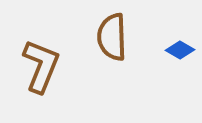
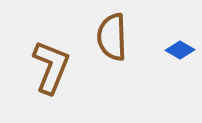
brown L-shape: moved 10 px right, 1 px down
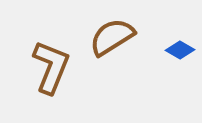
brown semicircle: rotated 60 degrees clockwise
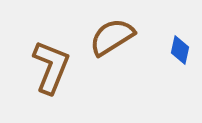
blue diamond: rotated 72 degrees clockwise
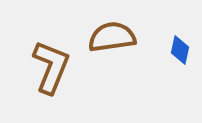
brown semicircle: rotated 24 degrees clockwise
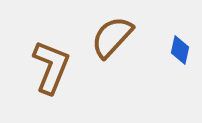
brown semicircle: rotated 39 degrees counterclockwise
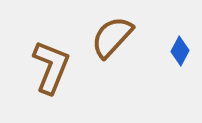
blue diamond: moved 1 px down; rotated 16 degrees clockwise
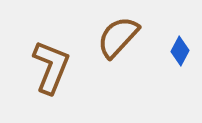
brown semicircle: moved 6 px right
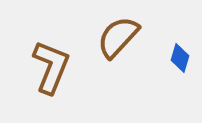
blue diamond: moved 7 px down; rotated 12 degrees counterclockwise
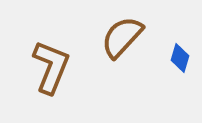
brown semicircle: moved 4 px right
